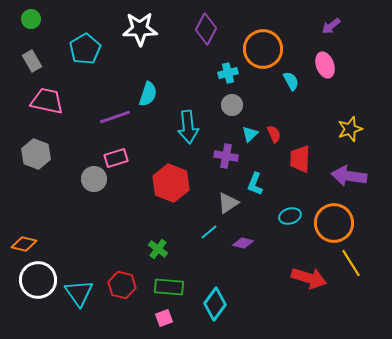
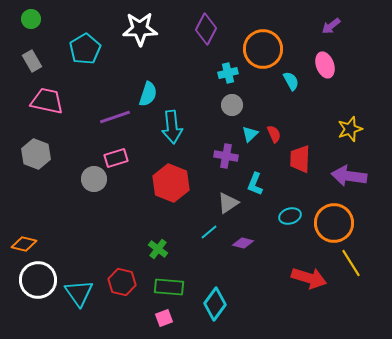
cyan arrow at (188, 127): moved 16 px left
red hexagon at (122, 285): moved 3 px up
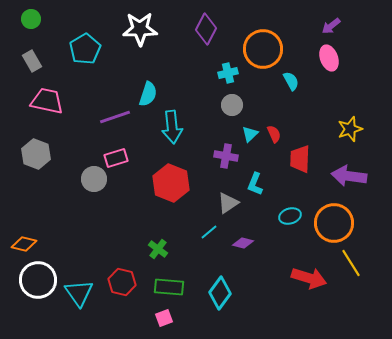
pink ellipse at (325, 65): moved 4 px right, 7 px up
cyan diamond at (215, 304): moved 5 px right, 11 px up
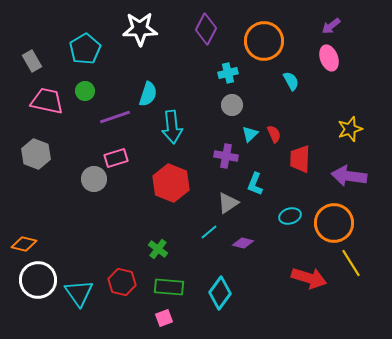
green circle at (31, 19): moved 54 px right, 72 px down
orange circle at (263, 49): moved 1 px right, 8 px up
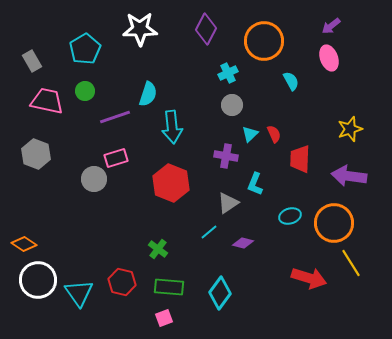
cyan cross at (228, 73): rotated 12 degrees counterclockwise
orange diamond at (24, 244): rotated 20 degrees clockwise
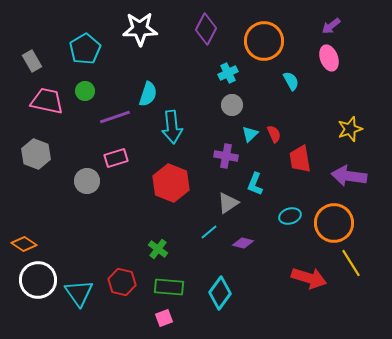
red trapezoid at (300, 159): rotated 12 degrees counterclockwise
gray circle at (94, 179): moved 7 px left, 2 px down
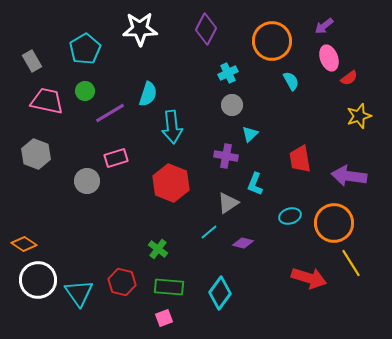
purple arrow at (331, 26): moved 7 px left
orange circle at (264, 41): moved 8 px right
purple line at (115, 117): moved 5 px left, 4 px up; rotated 12 degrees counterclockwise
yellow star at (350, 129): moved 9 px right, 13 px up
red semicircle at (274, 134): moved 75 px right, 56 px up; rotated 78 degrees clockwise
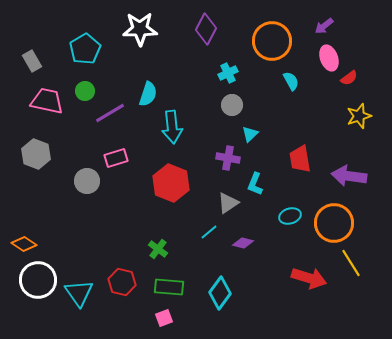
purple cross at (226, 156): moved 2 px right, 2 px down
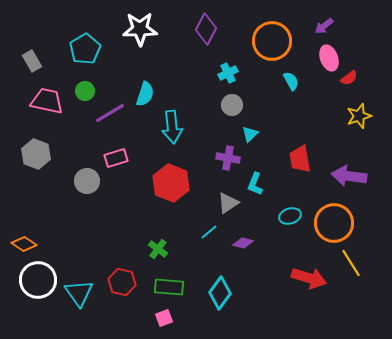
cyan semicircle at (148, 94): moved 3 px left
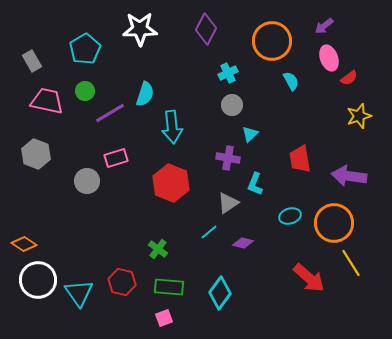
red arrow at (309, 278): rotated 24 degrees clockwise
